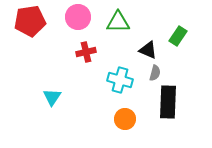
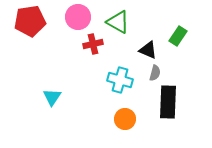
green triangle: rotated 30 degrees clockwise
red cross: moved 7 px right, 8 px up
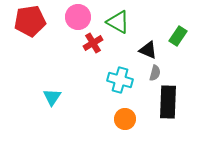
red cross: moved 1 px up; rotated 18 degrees counterclockwise
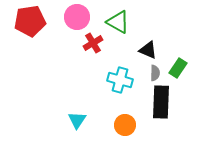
pink circle: moved 1 px left
green rectangle: moved 32 px down
gray semicircle: rotated 14 degrees counterclockwise
cyan triangle: moved 25 px right, 23 px down
black rectangle: moved 7 px left
orange circle: moved 6 px down
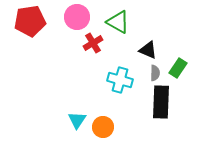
orange circle: moved 22 px left, 2 px down
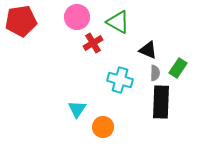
red pentagon: moved 9 px left
cyan triangle: moved 11 px up
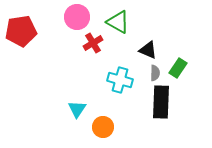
red pentagon: moved 10 px down
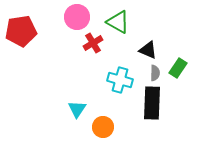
black rectangle: moved 9 px left, 1 px down
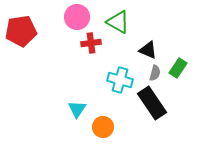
red cross: moved 2 px left; rotated 24 degrees clockwise
gray semicircle: rotated 14 degrees clockwise
black rectangle: rotated 36 degrees counterclockwise
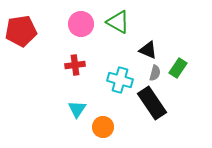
pink circle: moved 4 px right, 7 px down
red cross: moved 16 px left, 22 px down
